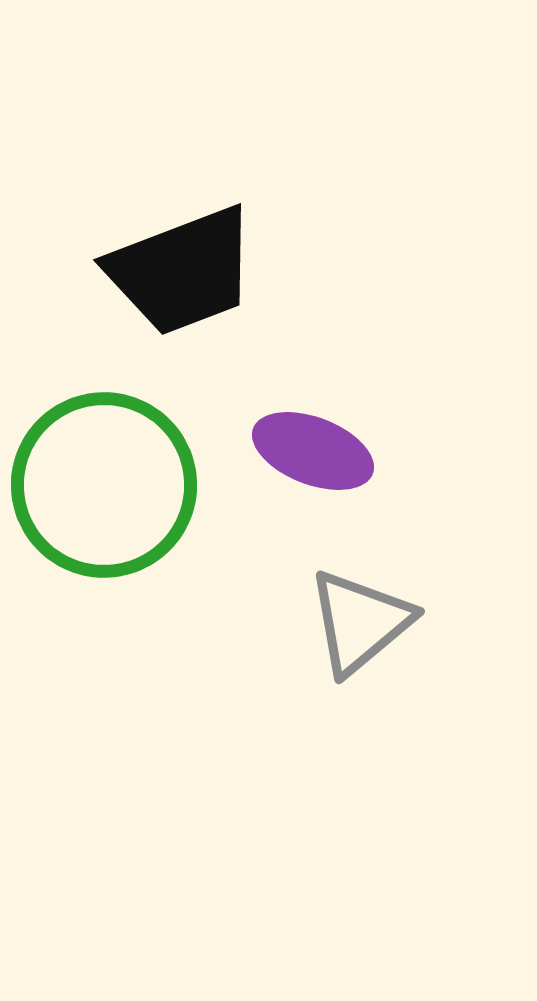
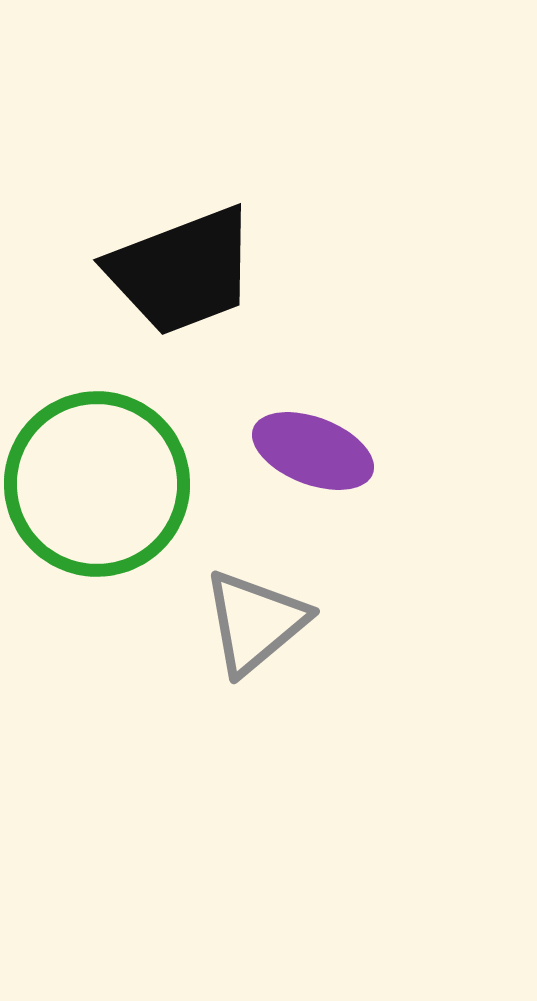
green circle: moved 7 px left, 1 px up
gray triangle: moved 105 px left
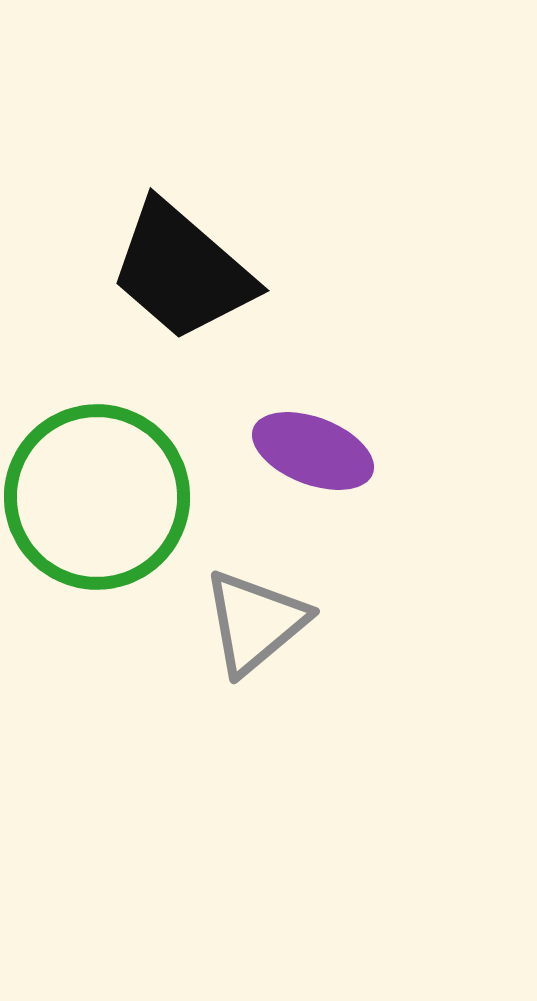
black trapezoid: rotated 62 degrees clockwise
green circle: moved 13 px down
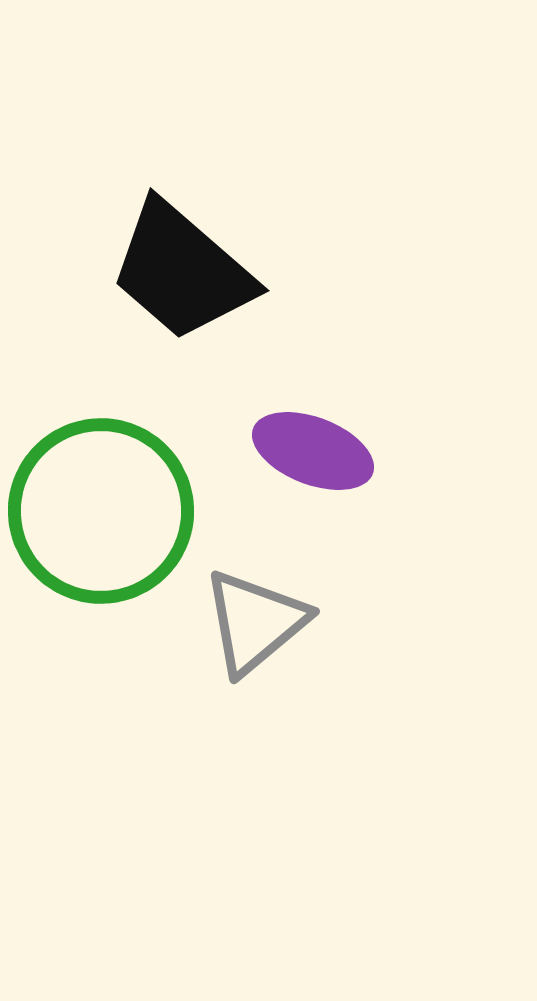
green circle: moved 4 px right, 14 px down
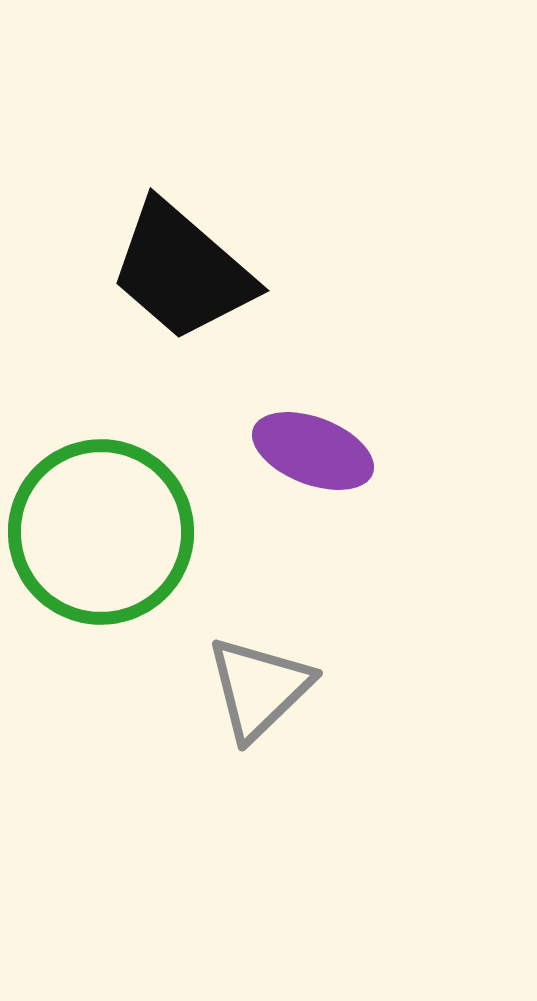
green circle: moved 21 px down
gray triangle: moved 4 px right, 66 px down; rotated 4 degrees counterclockwise
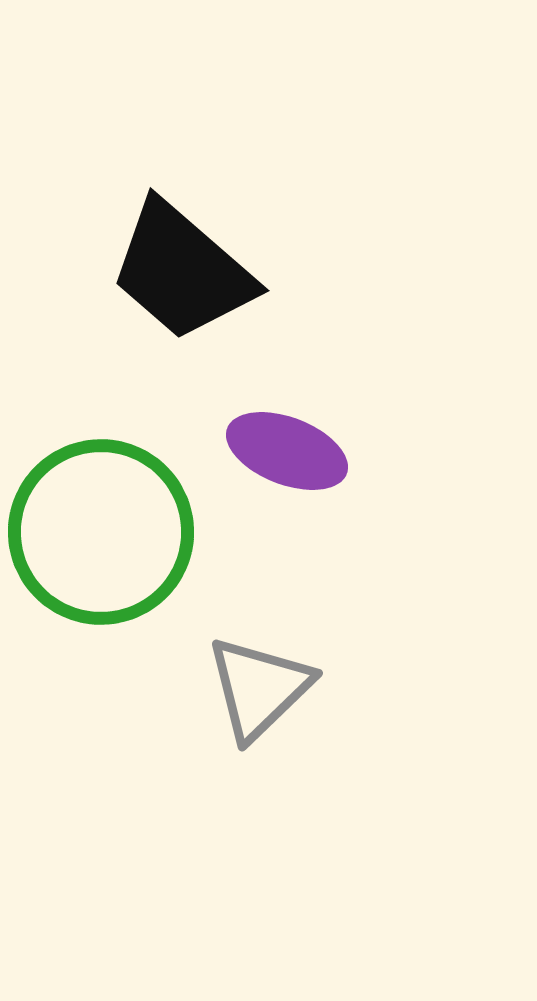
purple ellipse: moved 26 px left
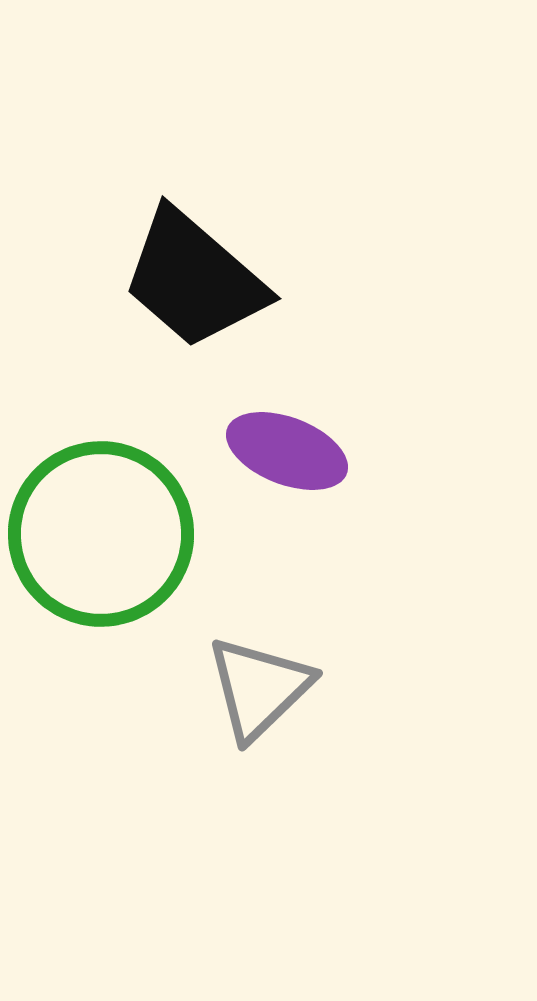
black trapezoid: moved 12 px right, 8 px down
green circle: moved 2 px down
